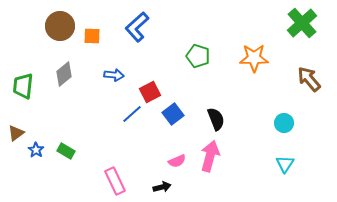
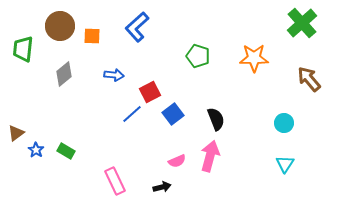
green trapezoid: moved 37 px up
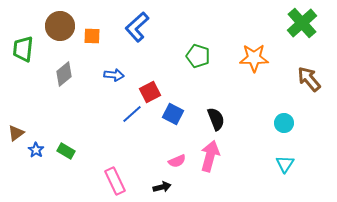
blue square: rotated 25 degrees counterclockwise
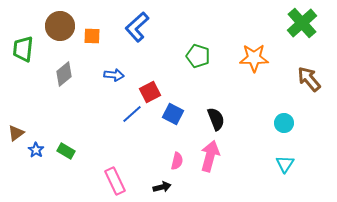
pink semicircle: rotated 54 degrees counterclockwise
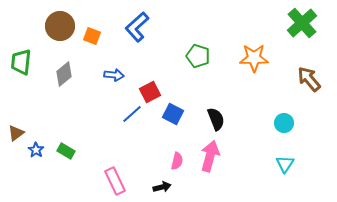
orange square: rotated 18 degrees clockwise
green trapezoid: moved 2 px left, 13 px down
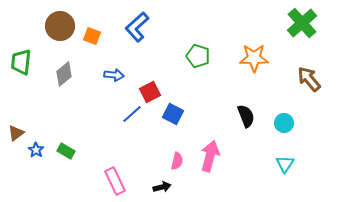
black semicircle: moved 30 px right, 3 px up
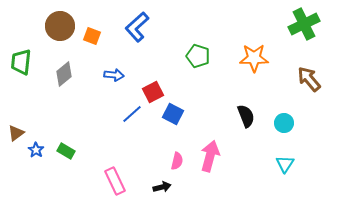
green cross: moved 2 px right, 1 px down; rotated 16 degrees clockwise
red square: moved 3 px right
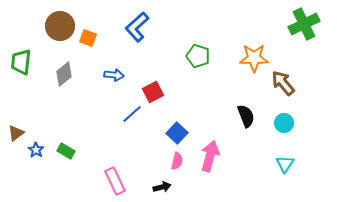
orange square: moved 4 px left, 2 px down
brown arrow: moved 26 px left, 4 px down
blue square: moved 4 px right, 19 px down; rotated 15 degrees clockwise
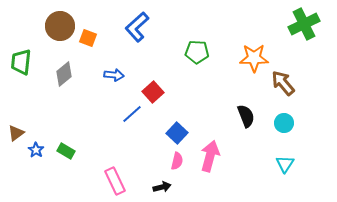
green pentagon: moved 1 px left, 4 px up; rotated 15 degrees counterclockwise
red square: rotated 15 degrees counterclockwise
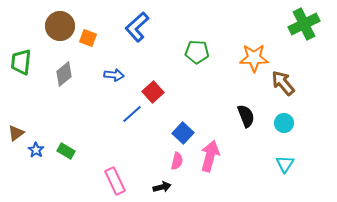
blue square: moved 6 px right
